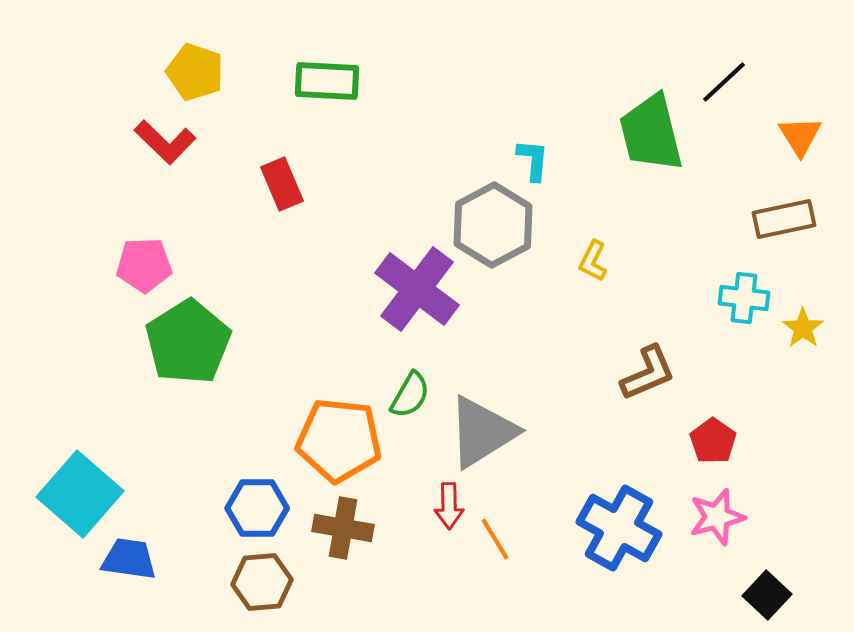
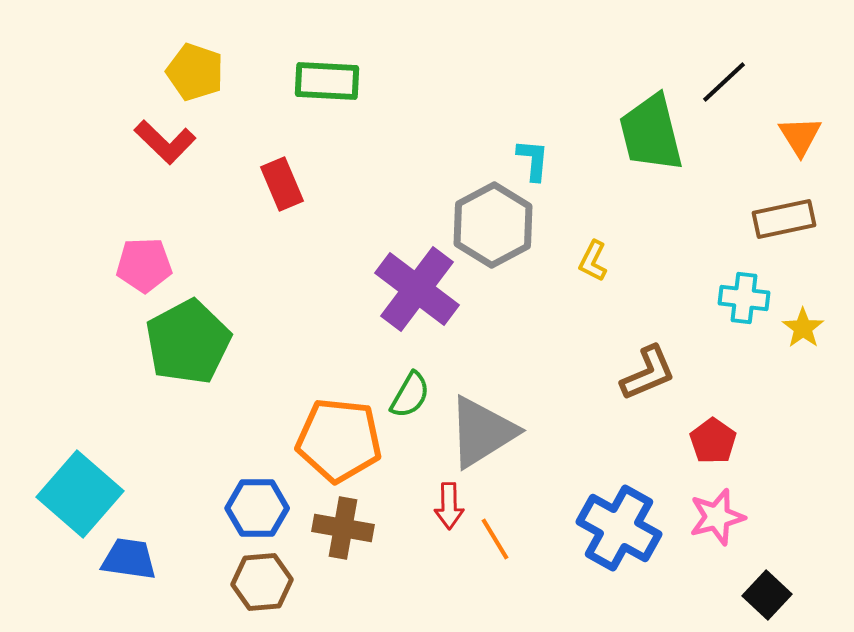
green pentagon: rotated 4 degrees clockwise
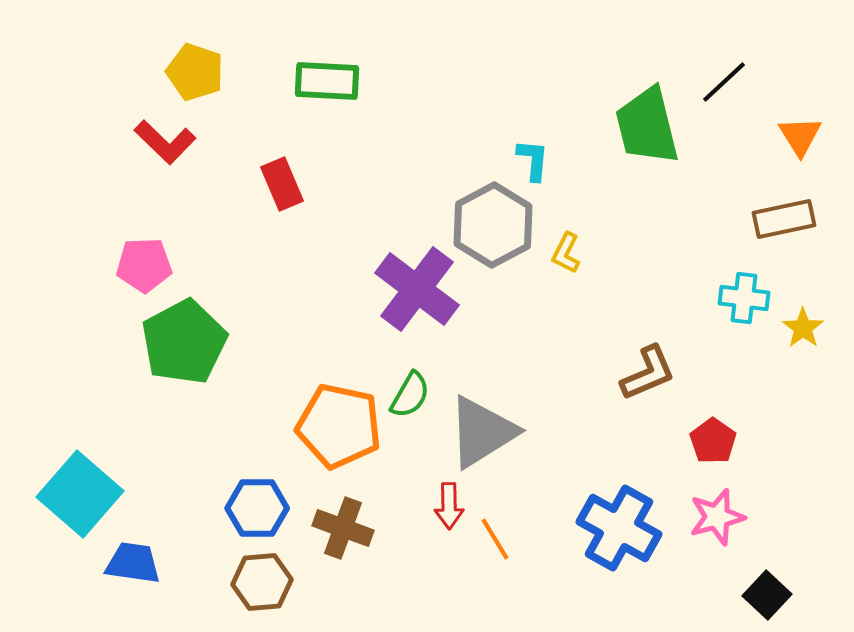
green trapezoid: moved 4 px left, 7 px up
yellow L-shape: moved 27 px left, 8 px up
green pentagon: moved 4 px left
orange pentagon: moved 14 px up; rotated 6 degrees clockwise
brown cross: rotated 10 degrees clockwise
blue trapezoid: moved 4 px right, 4 px down
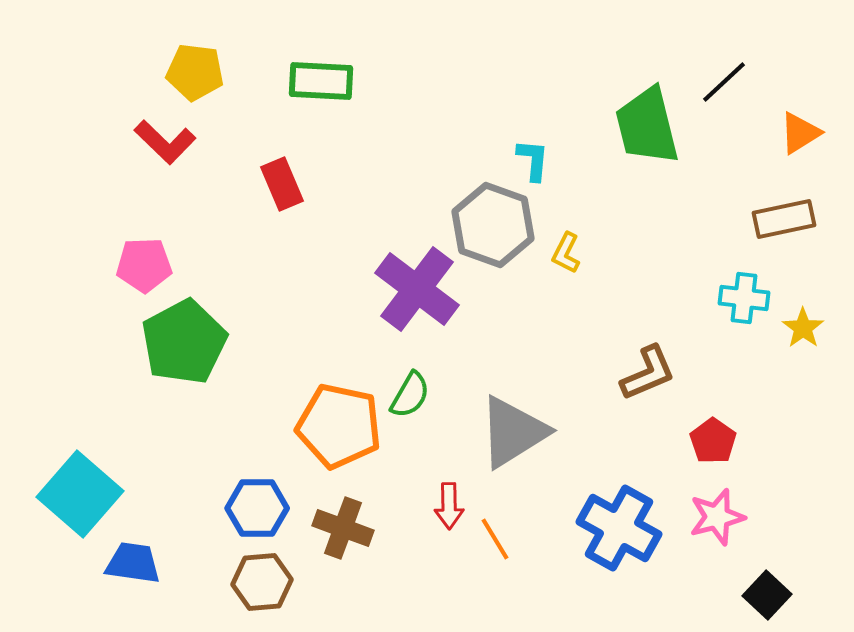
yellow pentagon: rotated 12 degrees counterclockwise
green rectangle: moved 6 px left
orange triangle: moved 3 px up; rotated 30 degrees clockwise
gray hexagon: rotated 12 degrees counterclockwise
gray triangle: moved 31 px right
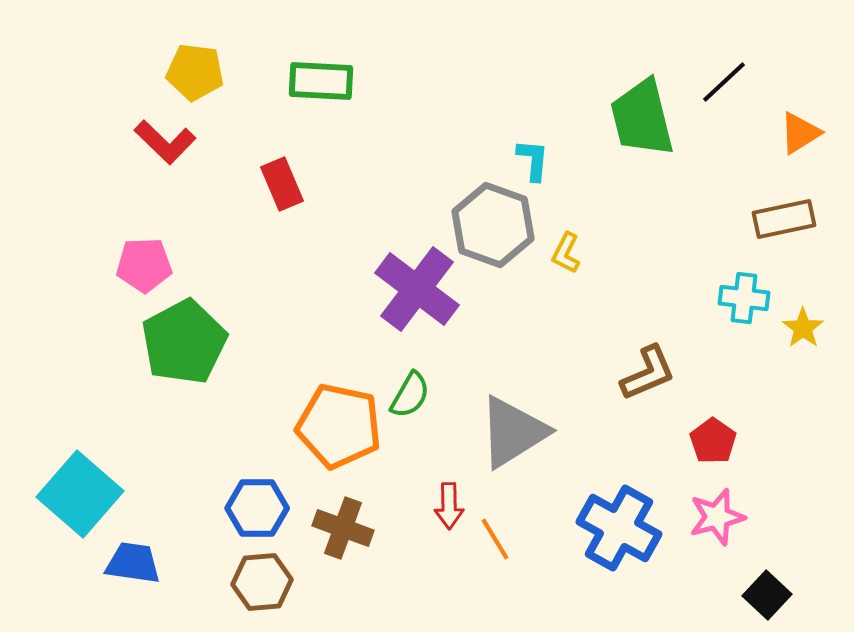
green trapezoid: moved 5 px left, 8 px up
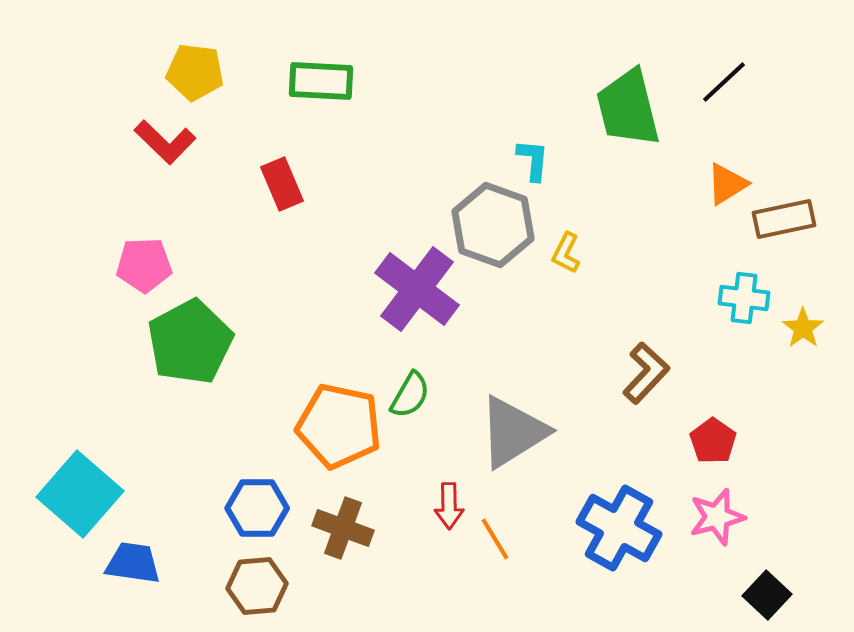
green trapezoid: moved 14 px left, 10 px up
orange triangle: moved 73 px left, 51 px down
green pentagon: moved 6 px right
brown L-shape: moved 2 px left; rotated 24 degrees counterclockwise
brown hexagon: moved 5 px left, 4 px down
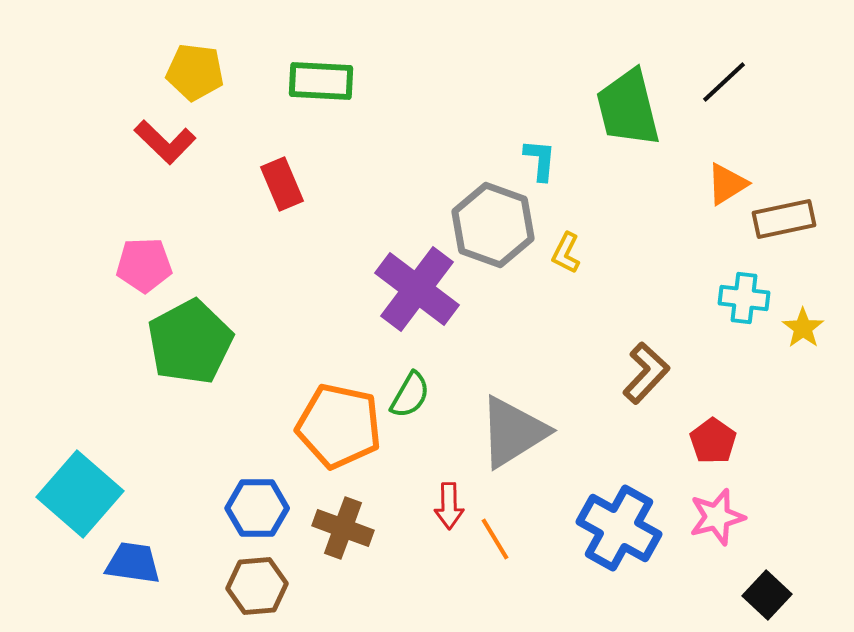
cyan L-shape: moved 7 px right
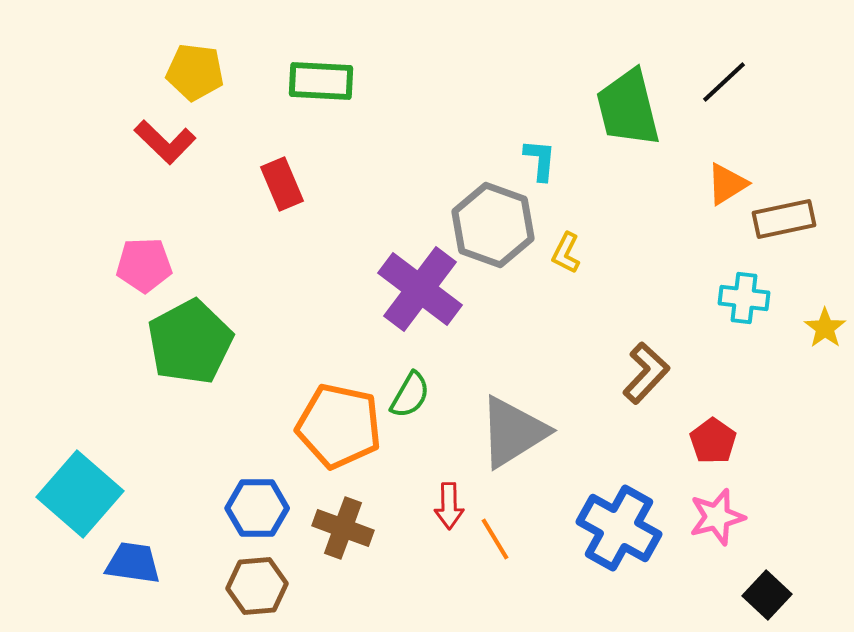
purple cross: moved 3 px right
yellow star: moved 22 px right
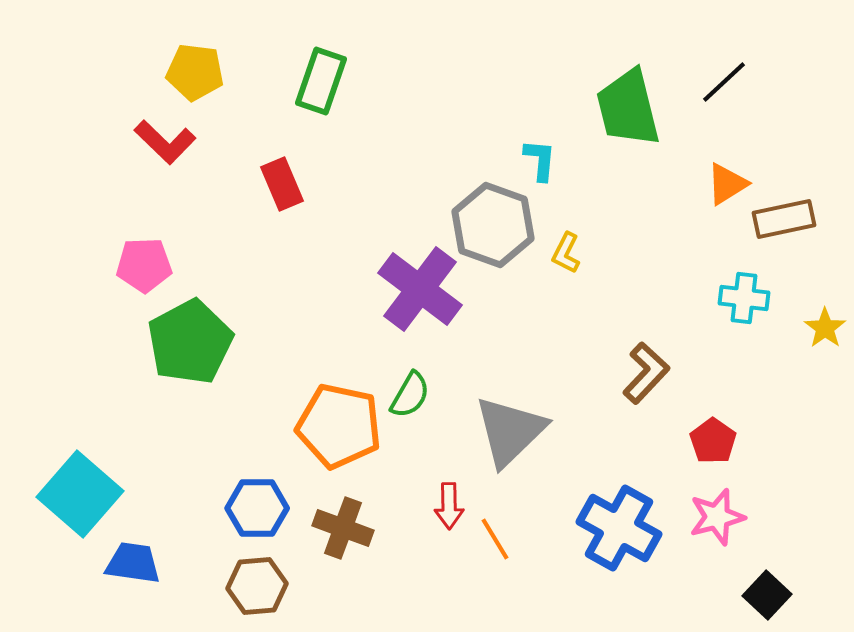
green rectangle: rotated 74 degrees counterclockwise
gray triangle: moved 3 px left, 1 px up; rotated 12 degrees counterclockwise
